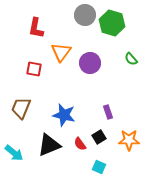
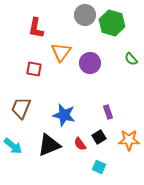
cyan arrow: moved 1 px left, 7 px up
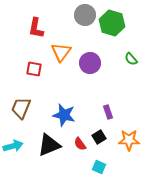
cyan arrow: rotated 54 degrees counterclockwise
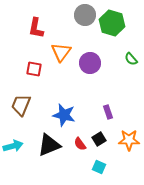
brown trapezoid: moved 3 px up
black square: moved 2 px down
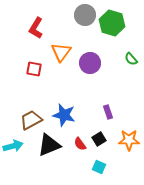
red L-shape: rotated 20 degrees clockwise
brown trapezoid: moved 10 px right, 15 px down; rotated 40 degrees clockwise
